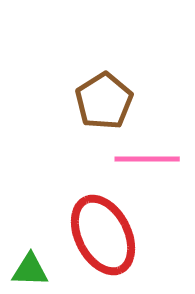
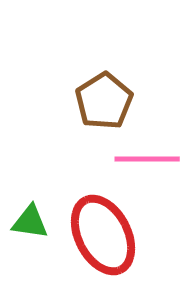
green triangle: moved 48 px up; rotated 6 degrees clockwise
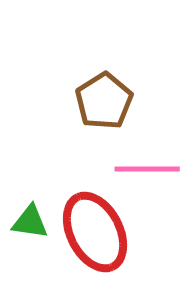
pink line: moved 10 px down
red ellipse: moved 8 px left, 3 px up
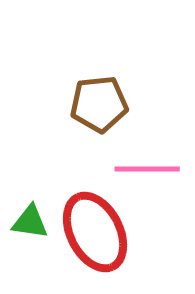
brown pentagon: moved 5 px left, 3 px down; rotated 26 degrees clockwise
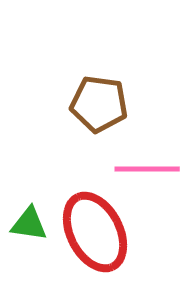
brown pentagon: rotated 14 degrees clockwise
green triangle: moved 1 px left, 2 px down
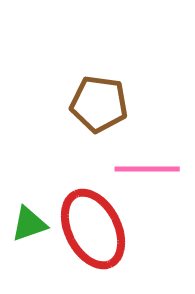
green triangle: rotated 27 degrees counterclockwise
red ellipse: moved 2 px left, 3 px up
